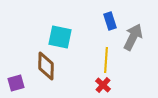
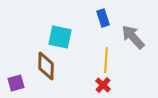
blue rectangle: moved 7 px left, 3 px up
gray arrow: rotated 68 degrees counterclockwise
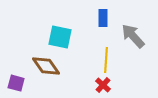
blue rectangle: rotated 18 degrees clockwise
gray arrow: moved 1 px up
brown diamond: rotated 36 degrees counterclockwise
purple square: rotated 30 degrees clockwise
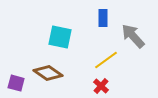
yellow line: rotated 50 degrees clockwise
brown diamond: moved 2 px right, 7 px down; rotated 20 degrees counterclockwise
red cross: moved 2 px left, 1 px down
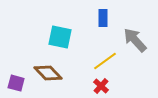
gray arrow: moved 2 px right, 4 px down
yellow line: moved 1 px left, 1 px down
brown diamond: rotated 12 degrees clockwise
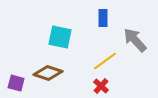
brown diamond: rotated 28 degrees counterclockwise
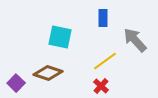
purple square: rotated 30 degrees clockwise
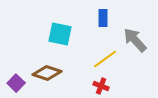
cyan square: moved 3 px up
yellow line: moved 2 px up
brown diamond: moved 1 px left
red cross: rotated 21 degrees counterclockwise
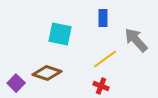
gray arrow: moved 1 px right
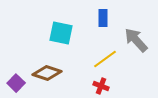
cyan square: moved 1 px right, 1 px up
